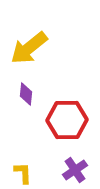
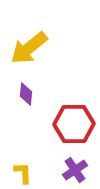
red hexagon: moved 7 px right, 4 px down
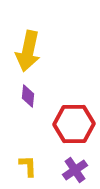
yellow arrow: moved 1 px left, 3 px down; rotated 39 degrees counterclockwise
purple diamond: moved 2 px right, 2 px down
yellow L-shape: moved 5 px right, 7 px up
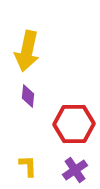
yellow arrow: moved 1 px left
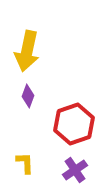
purple diamond: rotated 15 degrees clockwise
red hexagon: rotated 18 degrees counterclockwise
yellow L-shape: moved 3 px left, 3 px up
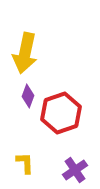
yellow arrow: moved 2 px left, 2 px down
red hexagon: moved 13 px left, 11 px up
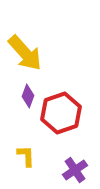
yellow arrow: rotated 54 degrees counterclockwise
yellow L-shape: moved 1 px right, 7 px up
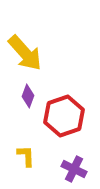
red hexagon: moved 3 px right, 3 px down
purple cross: moved 1 px left, 1 px up; rotated 30 degrees counterclockwise
